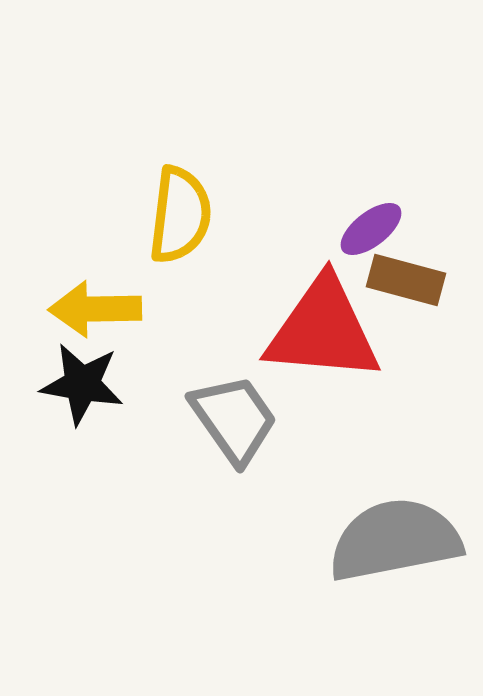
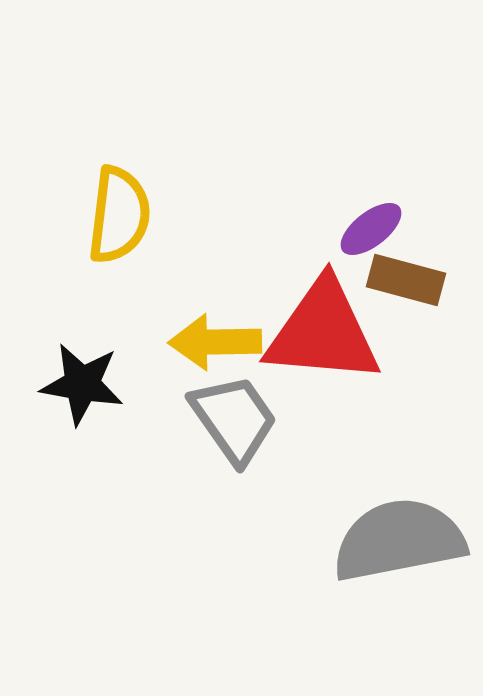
yellow semicircle: moved 61 px left
yellow arrow: moved 120 px right, 33 px down
red triangle: moved 2 px down
gray semicircle: moved 4 px right
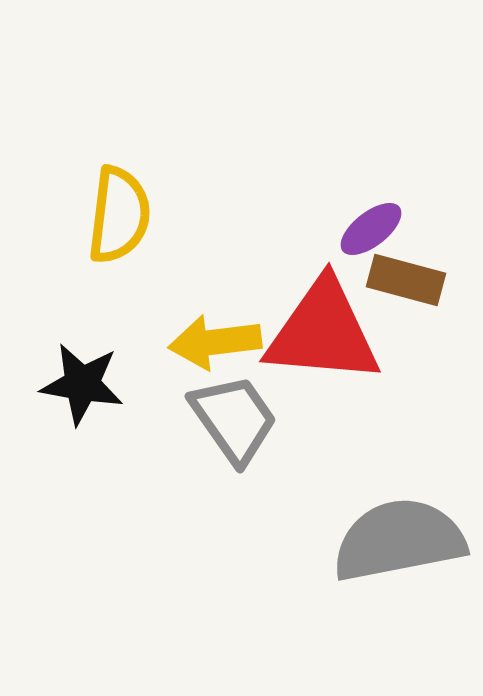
yellow arrow: rotated 6 degrees counterclockwise
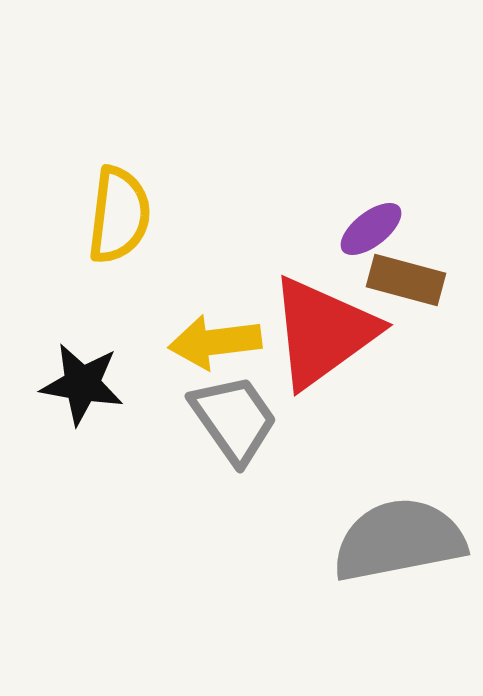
red triangle: rotated 41 degrees counterclockwise
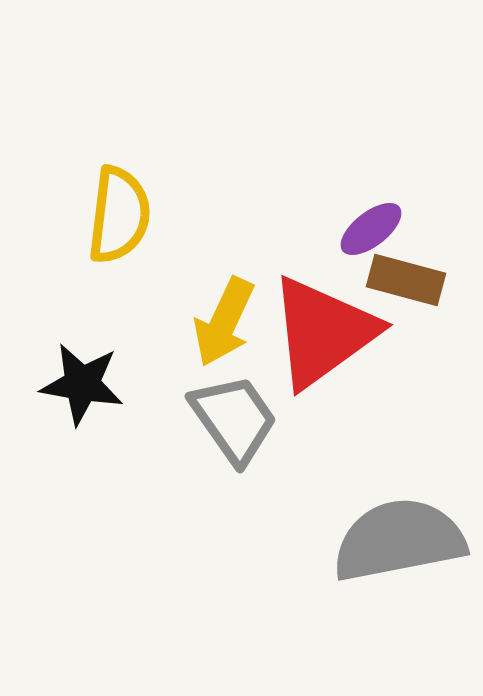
yellow arrow: moved 9 px right, 20 px up; rotated 58 degrees counterclockwise
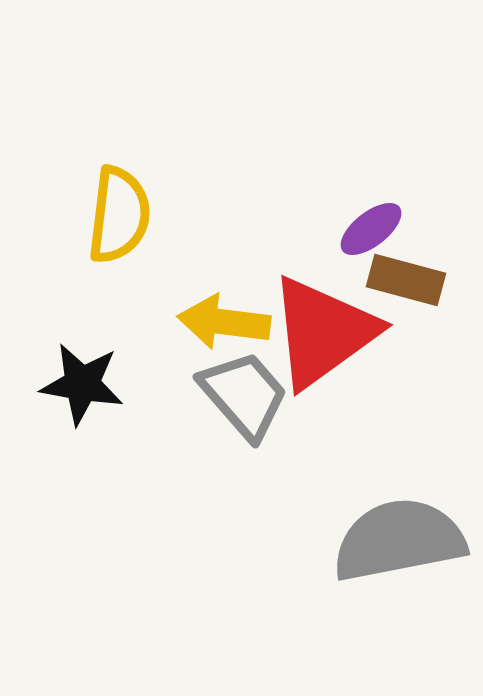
yellow arrow: rotated 72 degrees clockwise
gray trapezoid: moved 10 px right, 24 px up; rotated 6 degrees counterclockwise
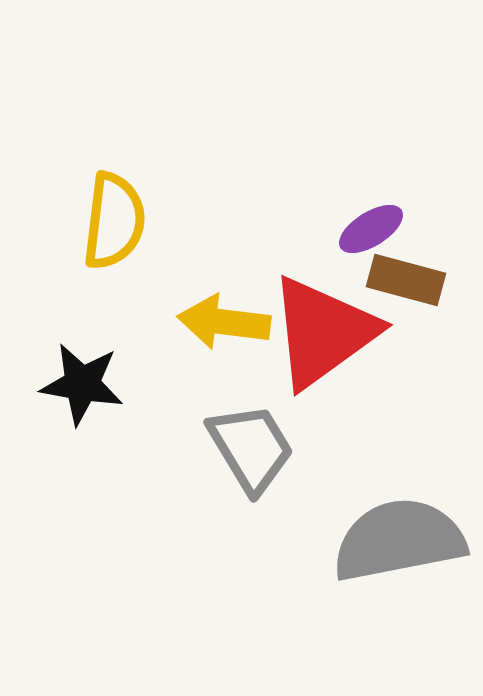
yellow semicircle: moved 5 px left, 6 px down
purple ellipse: rotated 6 degrees clockwise
gray trapezoid: moved 7 px right, 53 px down; rotated 10 degrees clockwise
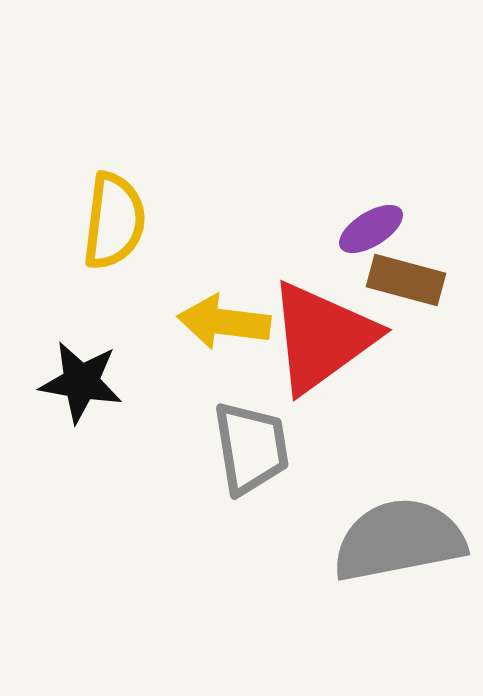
red triangle: moved 1 px left, 5 px down
black star: moved 1 px left, 2 px up
gray trapezoid: rotated 22 degrees clockwise
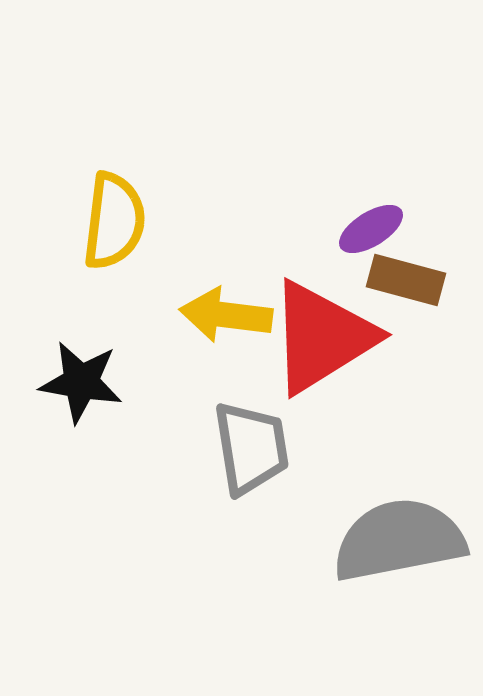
yellow arrow: moved 2 px right, 7 px up
red triangle: rotated 4 degrees clockwise
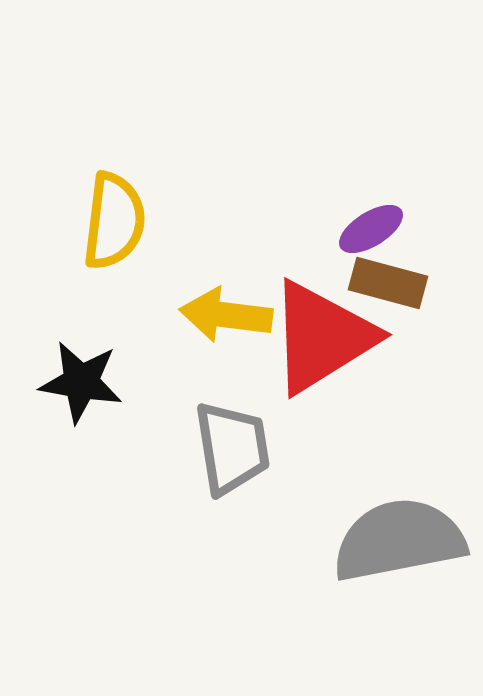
brown rectangle: moved 18 px left, 3 px down
gray trapezoid: moved 19 px left
